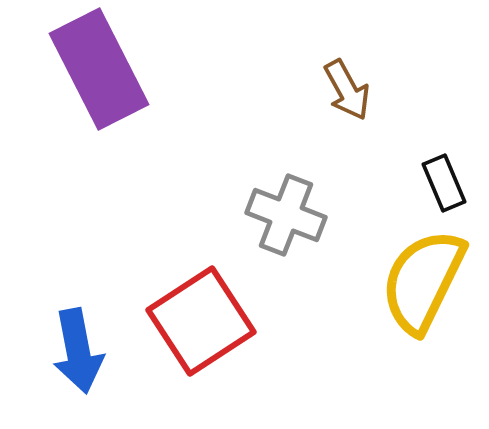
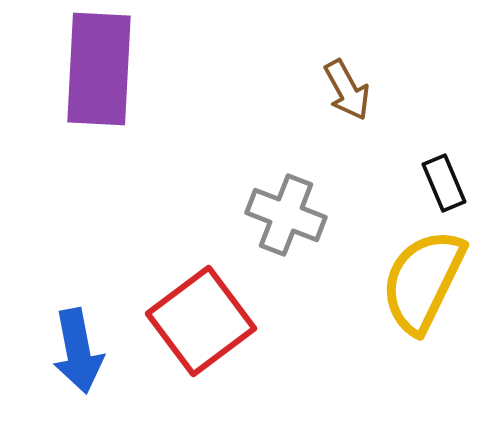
purple rectangle: rotated 30 degrees clockwise
red square: rotated 4 degrees counterclockwise
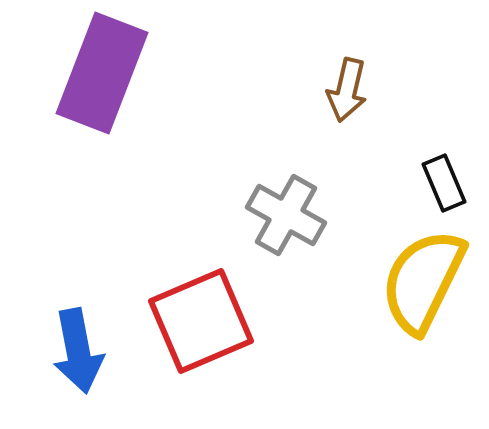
purple rectangle: moved 3 px right, 4 px down; rotated 18 degrees clockwise
brown arrow: rotated 42 degrees clockwise
gray cross: rotated 8 degrees clockwise
red square: rotated 14 degrees clockwise
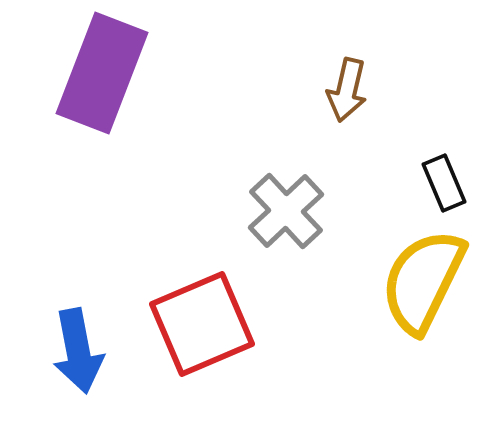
gray cross: moved 4 px up; rotated 18 degrees clockwise
red square: moved 1 px right, 3 px down
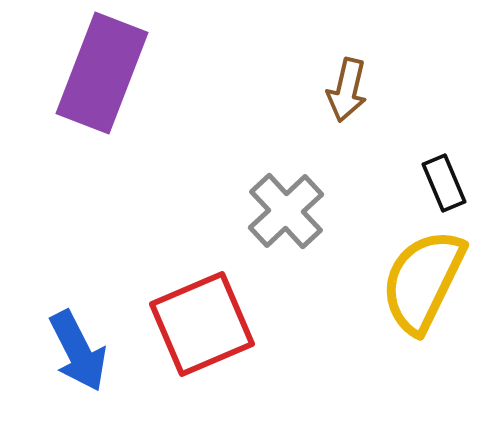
blue arrow: rotated 16 degrees counterclockwise
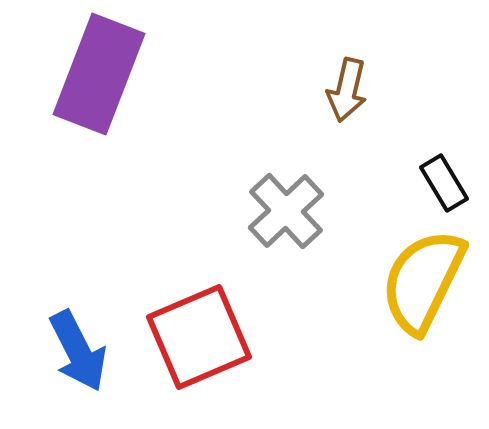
purple rectangle: moved 3 px left, 1 px down
black rectangle: rotated 8 degrees counterclockwise
red square: moved 3 px left, 13 px down
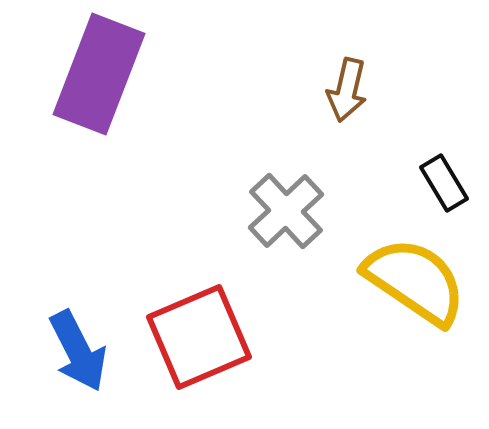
yellow semicircle: moved 8 px left; rotated 98 degrees clockwise
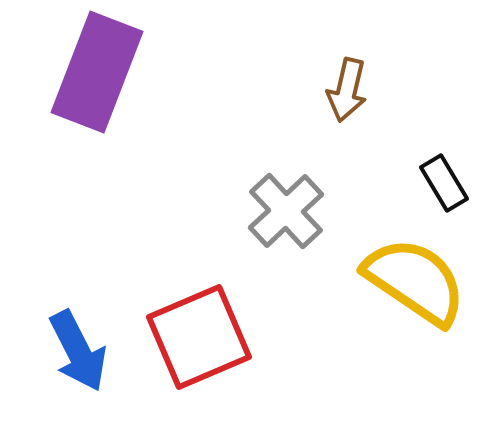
purple rectangle: moved 2 px left, 2 px up
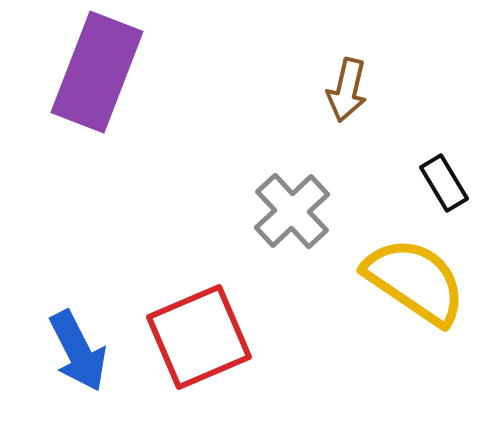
gray cross: moved 6 px right
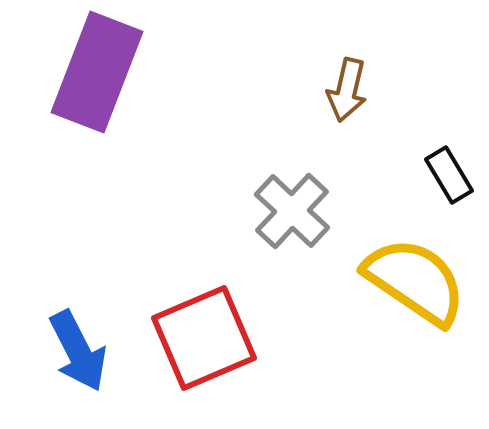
black rectangle: moved 5 px right, 8 px up
gray cross: rotated 4 degrees counterclockwise
red square: moved 5 px right, 1 px down
